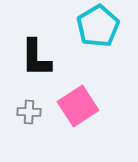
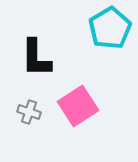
cyan pentagon: moved 12 px right, 2 px down
gray cross: rotated 15 degrees clockwise
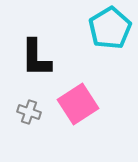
pink square: moved 2 px up
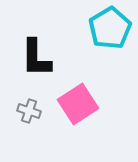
gray cross: moved 1 px up
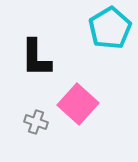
pink square: rotated 15 degrees counterclockwise
gray cross: moved 7 px right, 11 px down
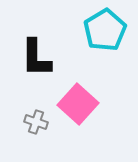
cyan pentagon: moved 5 px left, 2 px down
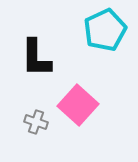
cyan pentagon: rotated 6 degrees clockwise
pink square: moved 1 px down
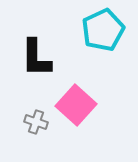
cyan pentagon: moved 2 px left
pink square: moved 2 px left
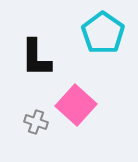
cyan pentagon: moved 3 px down; rotated 12 degrees counterclockwise
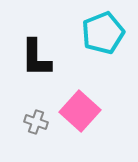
cyan pentagon: rotated 15 degrees clockwise
pink square: moved 4 px right, 6 px down
